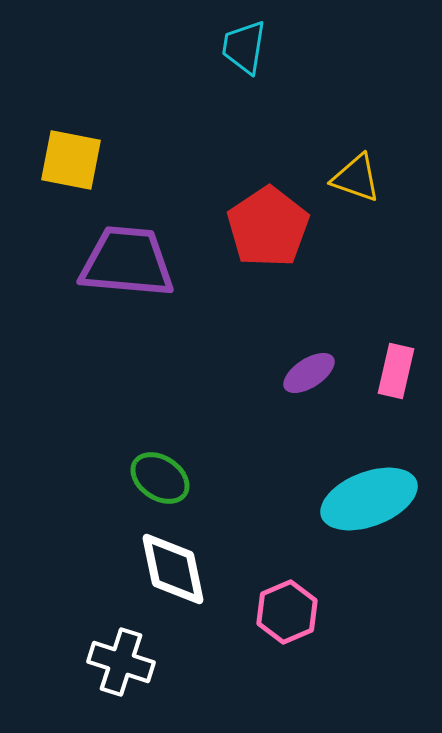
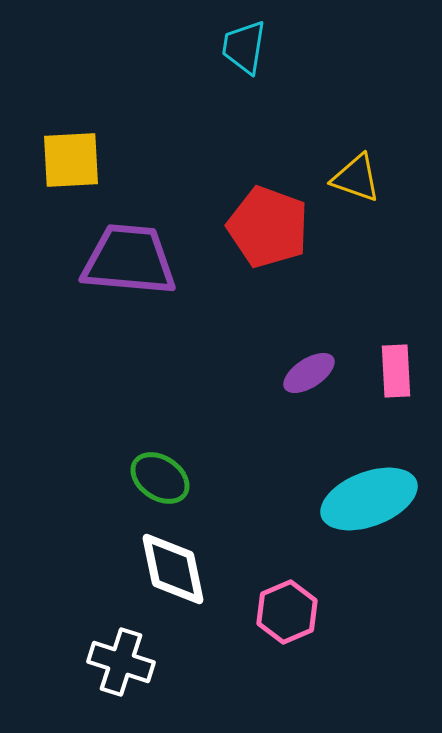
yellow square: rotated 14 degrees counterclockwise
red pentagon: rotated 18 degrees counterclockwise
purple trapezoid: moved 2 px right, 2 px up
pink rectangle: rotated 16 degrees counterclockwise
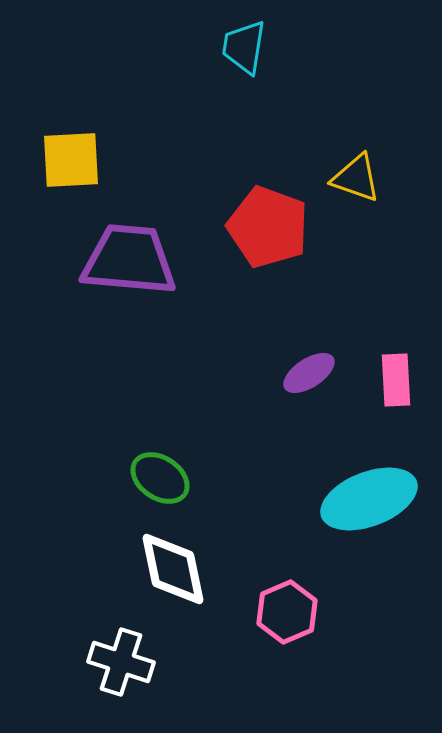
pink rectangle: moved 9 px down
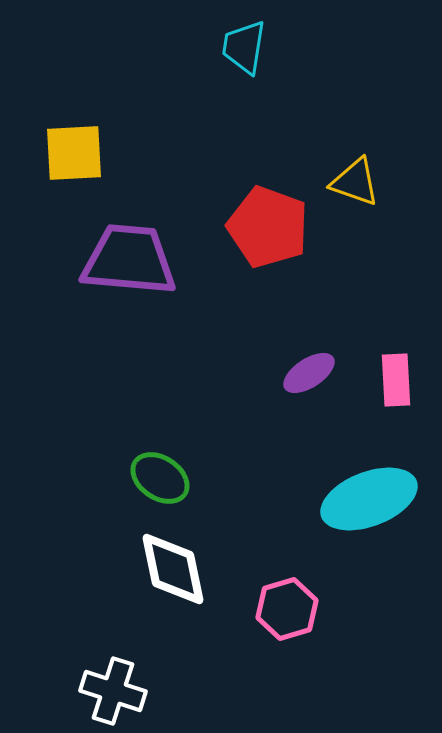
yellow square: moved 3 px right, 7 px up
yellow triangle: moved 1 px left, 4 px down
pink hexagon: moved 3 px up; rotated 6 degrees clockwise
white cross: moved 8 px left, 29 px down
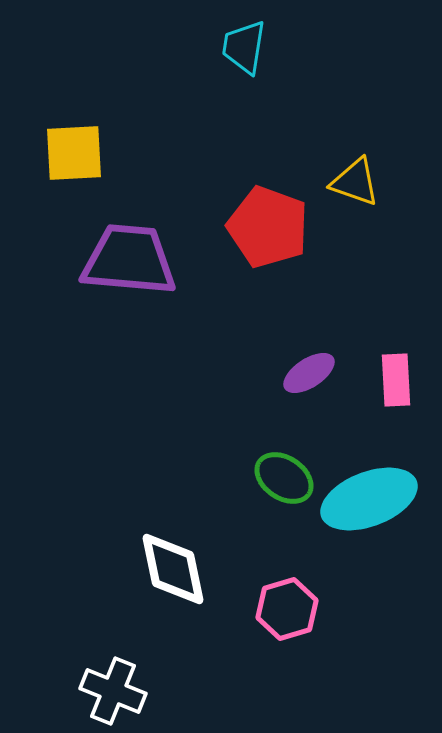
green ellipse: moved 124 px right
white cross: rotated 4 degrees clockwise
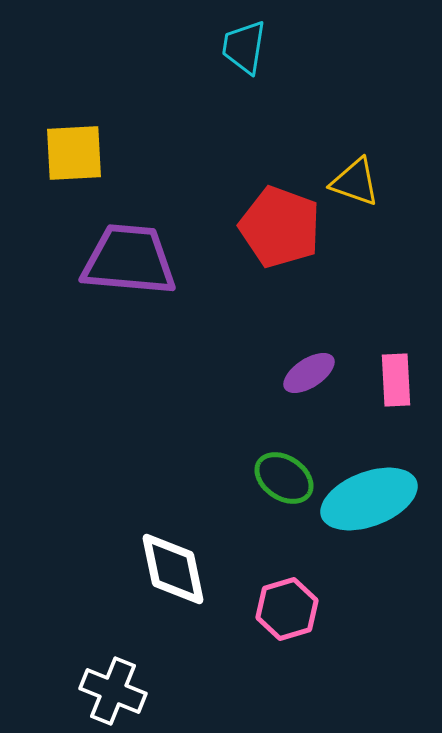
red pentagon: moved 12 px right
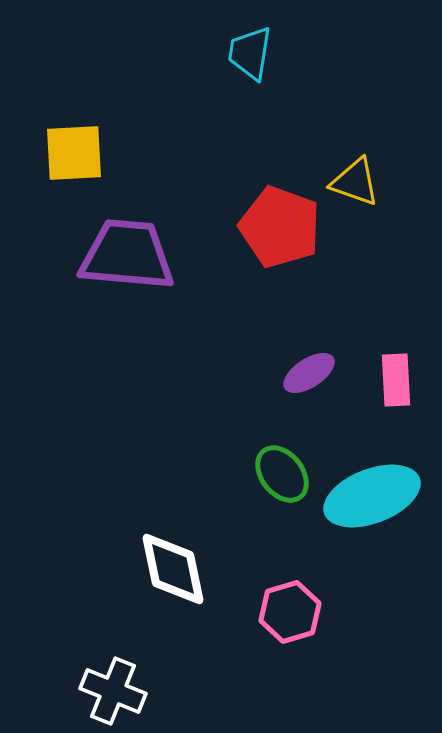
cyan trapezoid: moved 6 px right, 6 px down
purple trapezoid: moved 2 px left, 5 px up
green ellipse: moved 2 px left, 4 px up; rotated 18 degrees clockwise
cyan ellipse: moved 3 px right, 3 px up
pink hexagon: moved 3 px right, 3 px down
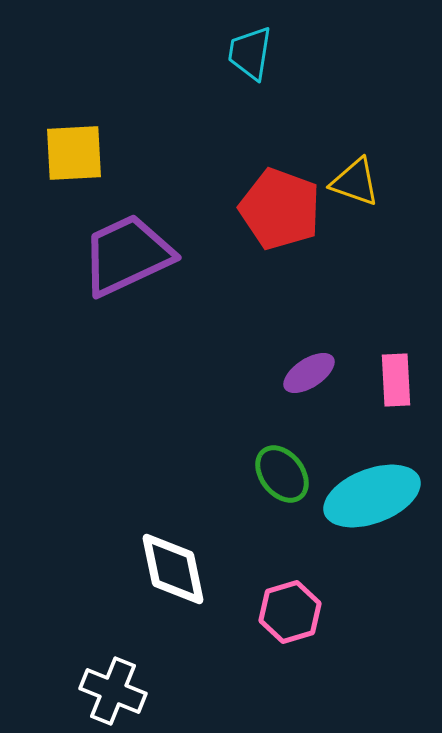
red pentagon: moved 18 px up
purple trapezoid: rotated 30 degrees counterclockwise
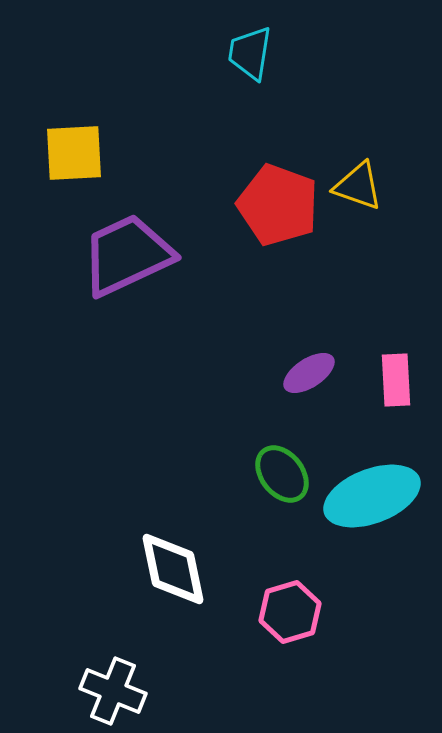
yellow triangle: moved 3 px right, 4 px down
red pentagon: moved 2 px left, 4 px up
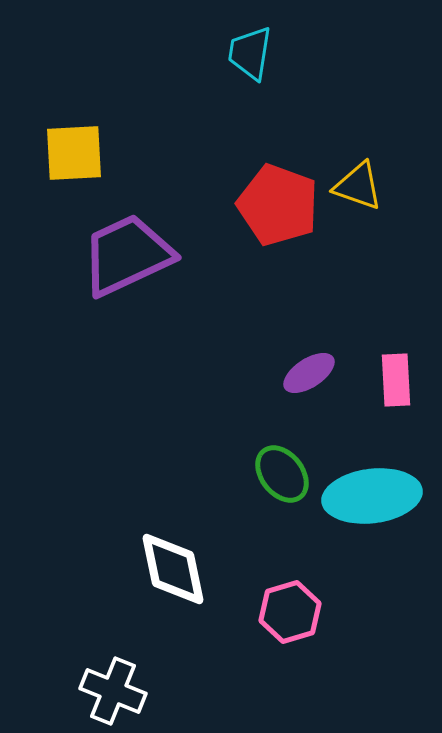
cyan ellipse: rotated 14 degrees clockwise
